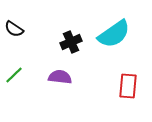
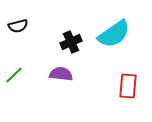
black semicircle: moved 4 px right, 3 px up; rotated 48 degrees counterclockwise
purple semicircle: moved 1 px right, 3 px up
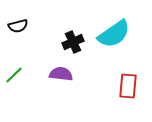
black cross: moved 2 px right
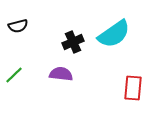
red rectangle: moved 5 px right, 2 px down
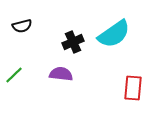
black semicircle: moved 4 px right
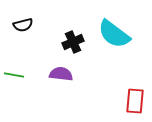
black semicircle: moved 1 px right, 1 px up
cyan semicircle: rotated 72 degrees clockwise
green line: rotated 54 degrees clockwise
red rectangle: moved 2 px right, 13 px down
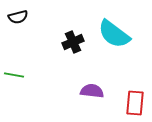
black semicircle: moved 5 px left, 8 px up
purple semicircle: moved 31 px right, 17 px down
red rectangle: moved 2 px down
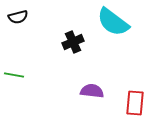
cyan semicircle: moved 1 px left, 12 px up
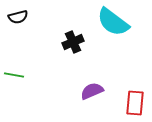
purple semicircle: rotated 30 degrees counterclockwise
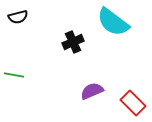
red rectangle: moved 2 px left; rotated 50 degrees counterclockwise
